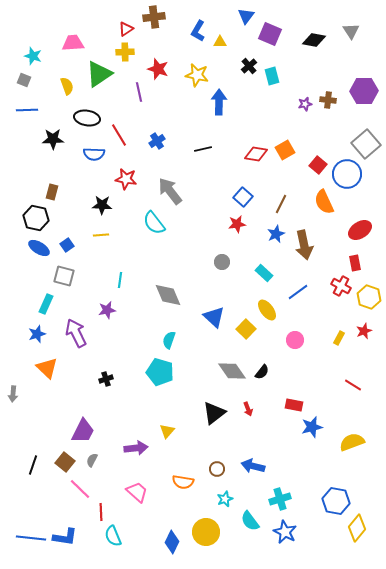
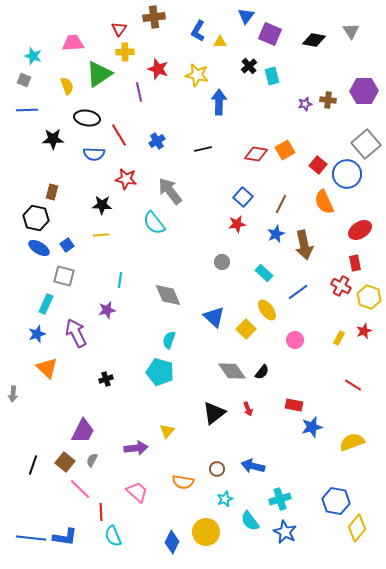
red triangle at (126, 29): moved 7 px left; rotated 21 degrees counterclockwise
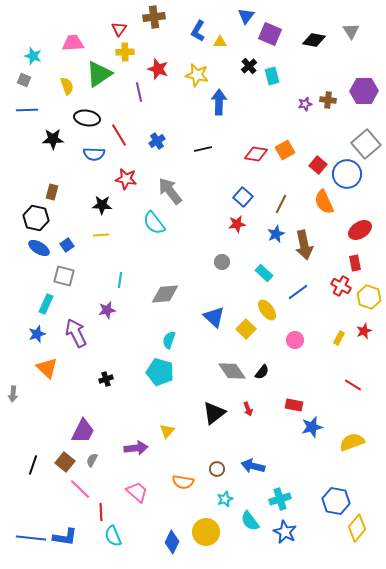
gray diamond at (168, 295): moved 3 px left, 1 px up; rotated 72 degrees counterclockwise
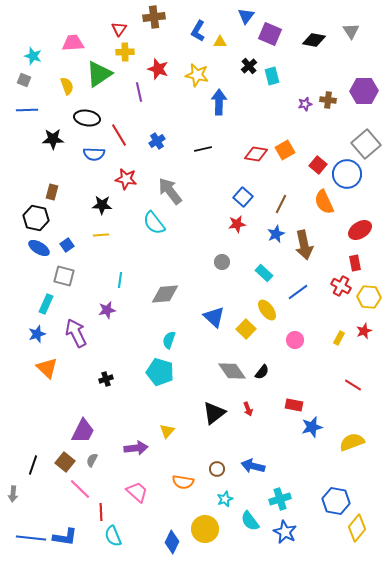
yellow hexagon at (369, 297): rotated 15 degrees counterclockwise
gray arrow at (13, 394): moved 100 px down
yellow circle at (206, 532): moved 1 px left, 3 px up
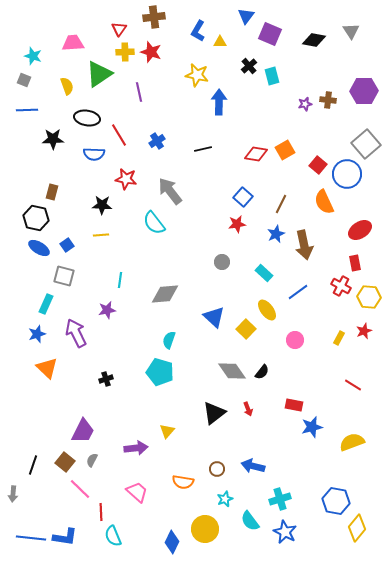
red star at (158, 69): moved 7 px left, 17 px up
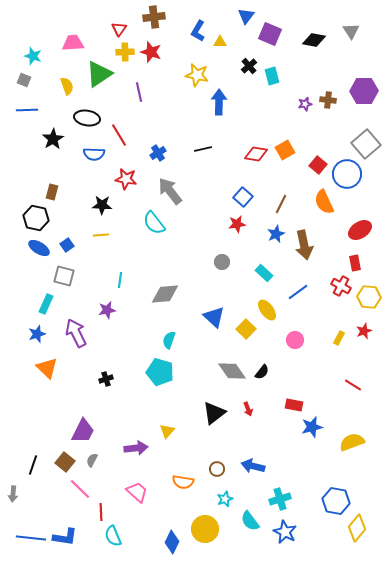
black star at (53, 139): rotated 30 degrees counterclockwise
blue cross at (157, 141): moved 1 px right, 12 px down
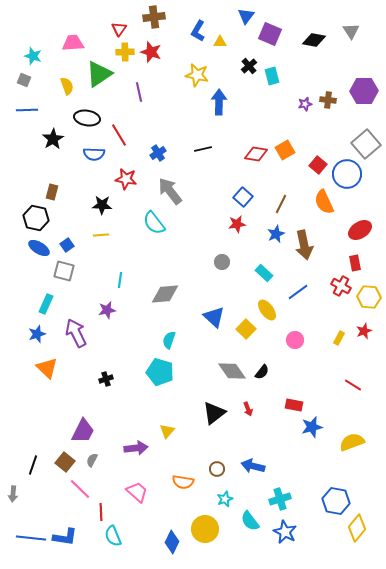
gray square at (64, 276): moved 5 px up
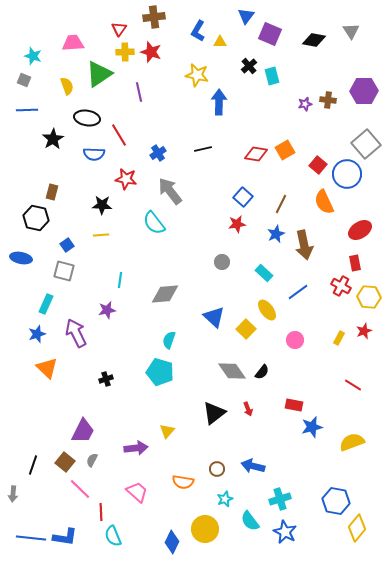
blue ellipse at (39, 248): moved 18 px left, 10 px down; rotated 20 degrees counterclockwise
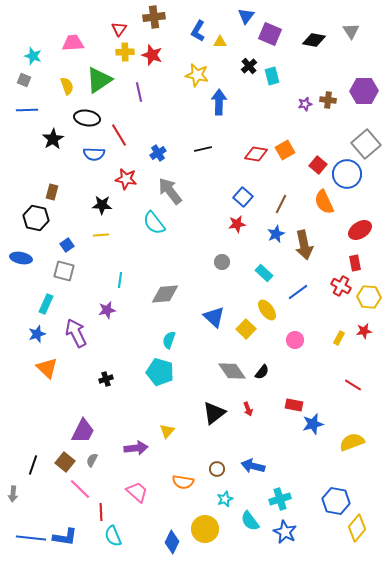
red star at (151, 52): moved 1 px right, 3 px down
green triangle at (99, 74): moved 6 px down
red star at (364, 331): rotated 14 degrees clockwise
blue star at (312, 427): moved 1 px right, 3 px up
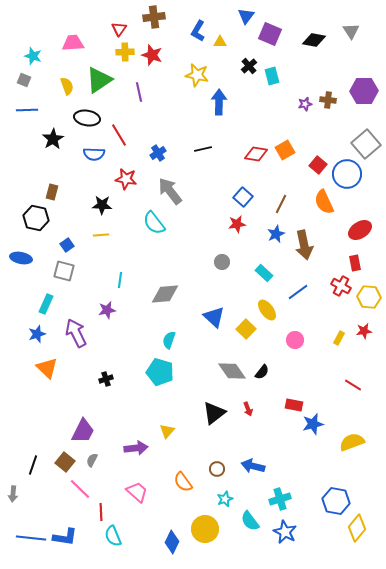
orange semicircle at (183, 482): rotated 45 degrees clockwise
